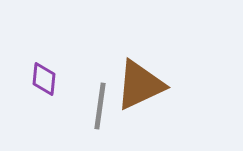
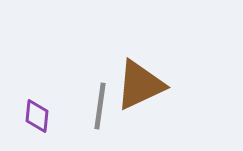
purple diamond: moved 7 px left, 37 px down
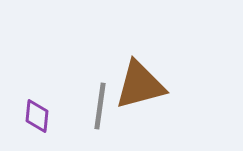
brown triangle: rotated 10 degrees clockwise
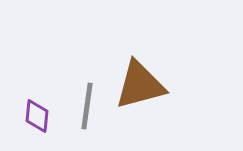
gray line: moved 13 px left
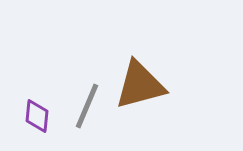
gray line: rotated 15 degrees clockwise
